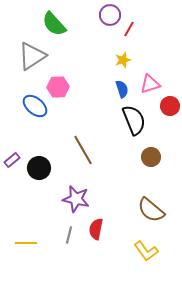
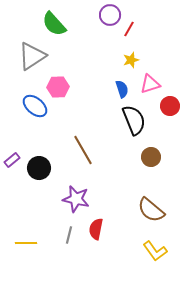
yellow star: moved 8 px right
yellow L-shape: moved 9 px right
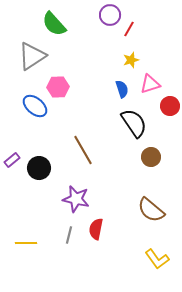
black semicircle: moved 3 px down; rotated 12 degrees counterclockwise
yellow L-shape: moved 2 px right, 8 px down
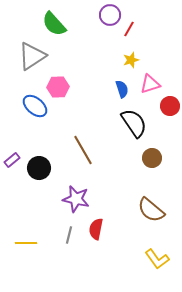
brown circle: moved 1 px right, 1 px down
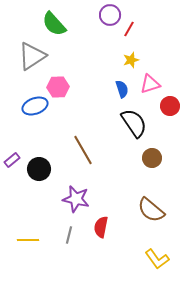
blue ellipse: rotated 60 degrees counterclockwise
black circle: moved 1 px down
red semicircle: moved 5 px right, 2 px up
yellow line: moved 2 px right, 3 px up
